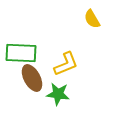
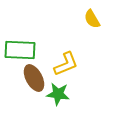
green rectangle: moved 1 px left, 3 px up
brown ellipse: moved 2 px right
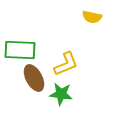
yellow semicircle: moved 2 px up; rotated 48 degrees counterclockwise
green star: moved 3 px right
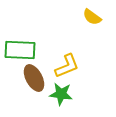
yellow semicircle: rotated 24 degrees clockwise
yellow L-shape: moved 1 px right, 2 px down
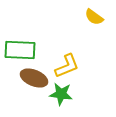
yellow semicircle: moved 2 px right
brown ellipse: rotated 40 degrees counterclockwise
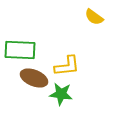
yellow L-shape: rotated 16 degrees clockwise
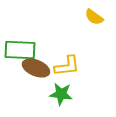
brown ellipse: moved 2 px right, 10 px up
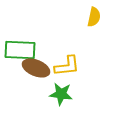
yellow semicircle: rotated 114 degrees counterclockwise
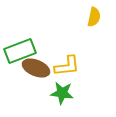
green rectangle: moved 1 px down; rotated 24 degrees counterclockwise
green star: moved 1 px right, 1 px up
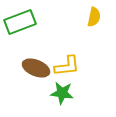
green rectangle: moved 29 px up
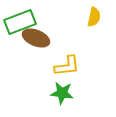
brown ellipse: moved 30 px up
